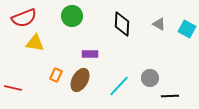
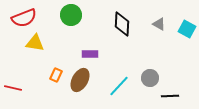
green circle: moved 1 px left, 1 px up
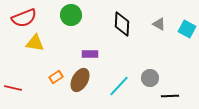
orange rectangle: moved 2 px down; rotated 32 degrees clockwise
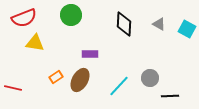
black diamond: moved 2 px right
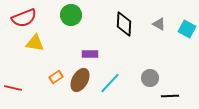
cyan line: moved 9 px left, 3 px up
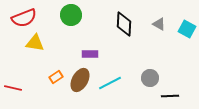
cyan line: rotated 20 degrees clockwise
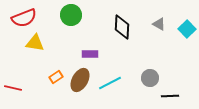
black diamond: moved 2 px left, 3 px down
cyan square: rotated 18 degrees clockwise
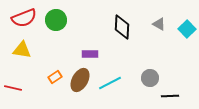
green circle: moved 15 px left, 5 px down
yellow triangle: moved 13 px left, 7 px down
orange rectangle: moved 1 px left
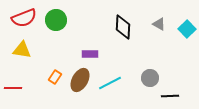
black diamond: moved 1 px right
orange rectangle: rotated 24 degrees counterclockwise
red line: rotated 12 degrees counterclockwise
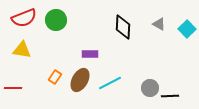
gray circle: moved 10 px down
